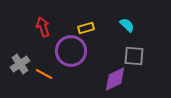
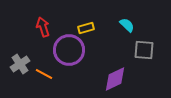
purple circle: moved 2 px left, 1 px up
gray square: moved 10 px right, 6 px up
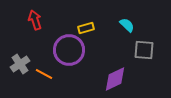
red arrow: moved 8 px left, 7 px up
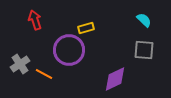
cyan semicircle: moved 17 px right, 5 px up
